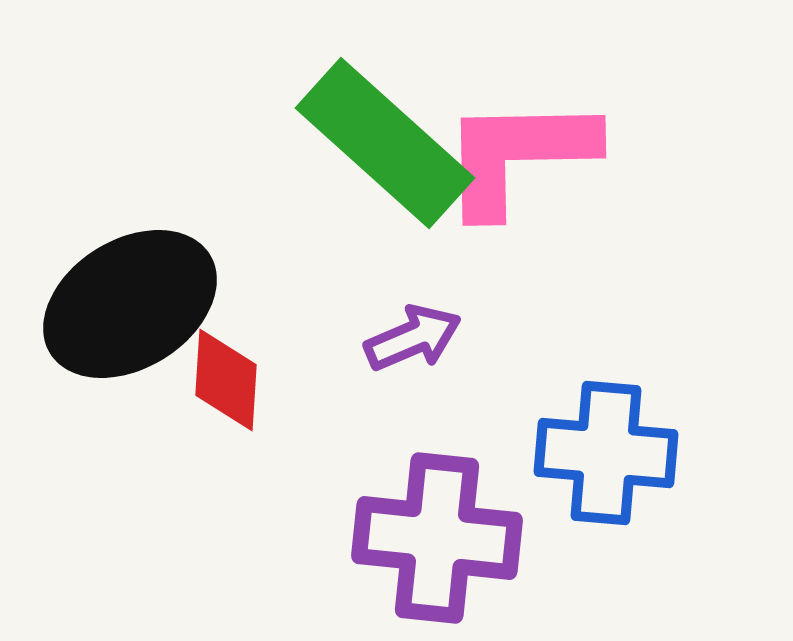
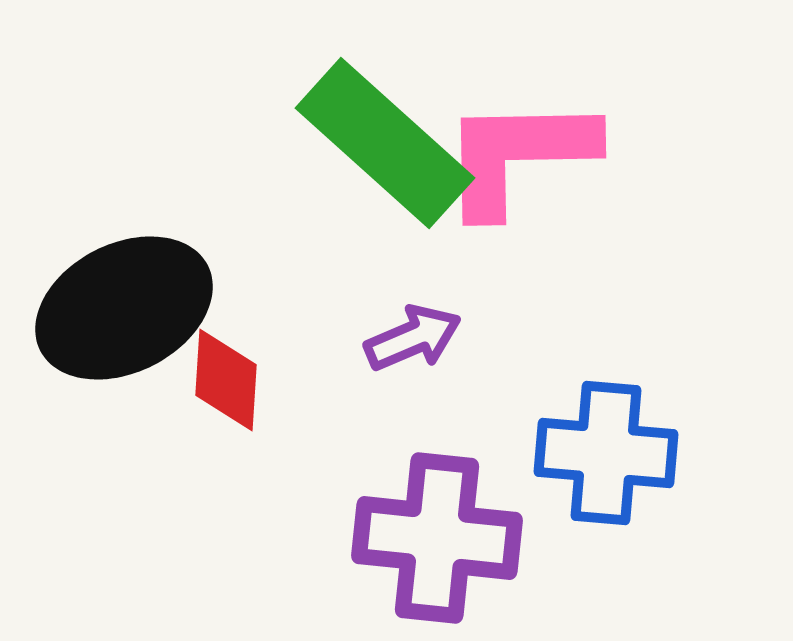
black ellipse: moved 6 px left, 4 px down; rotated 5 degrees clockwise
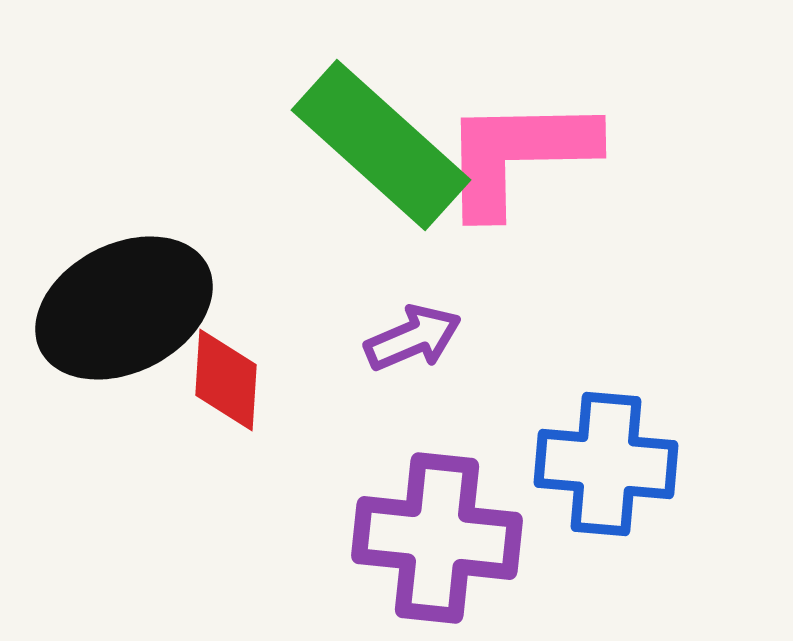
green rectangle: moved 4 px left, 2 px down
blue cross: moved 11 px down
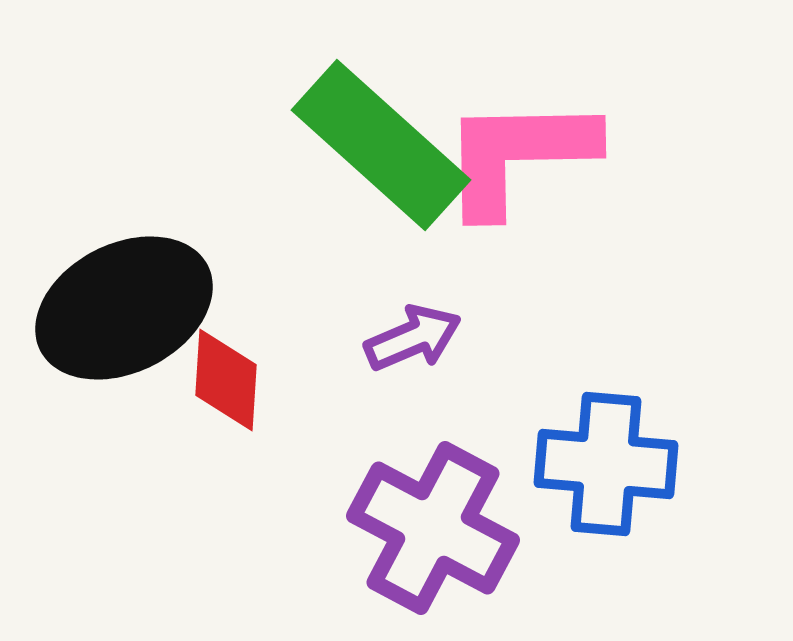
purple cross: moved 4 px left, 10 px up; rotated 22 degrees clockwise
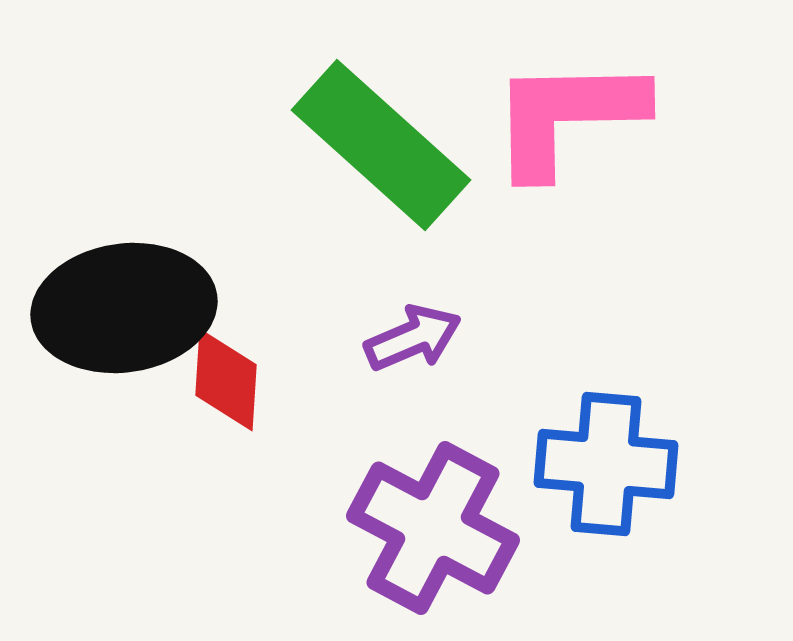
pink L-shape: moved 49 px right, 39 px up
black ellipse: rotated 19 degrees clockwise
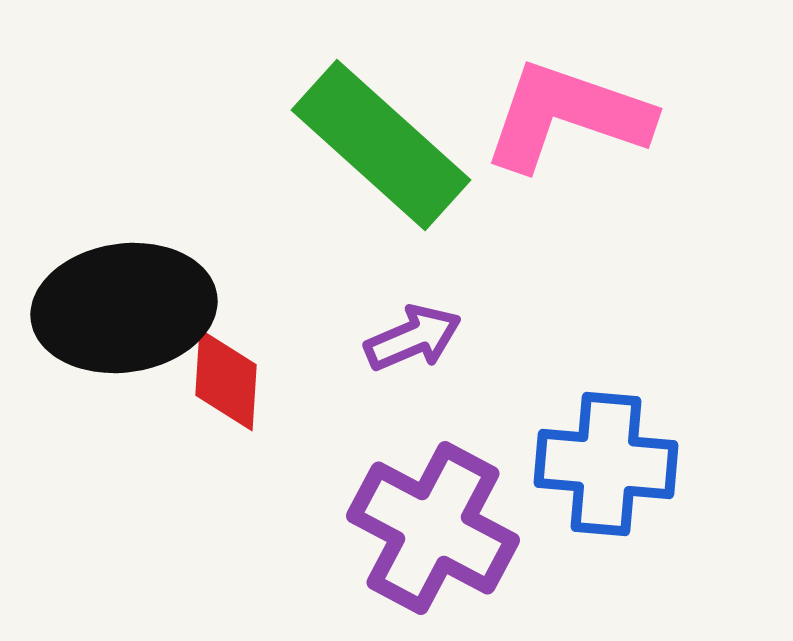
pink L-shape: rotated 20 degrees clockwise
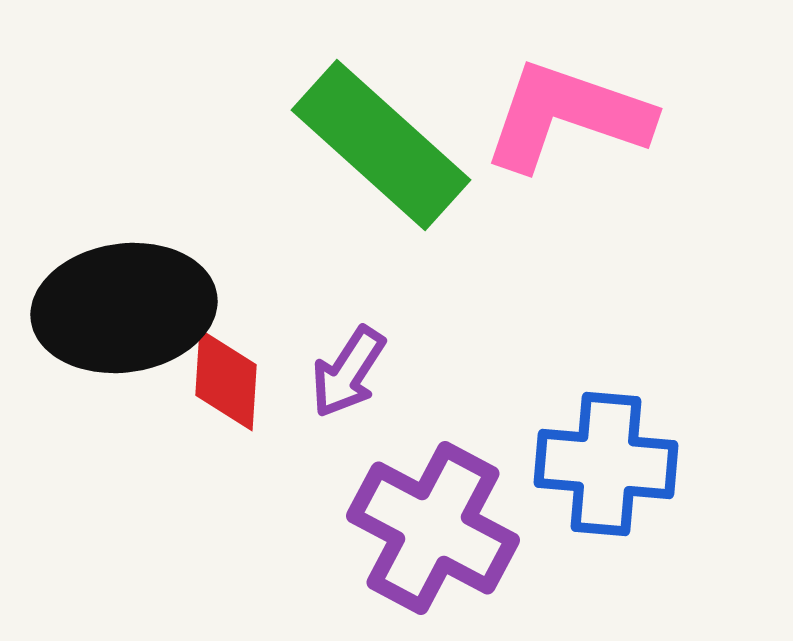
purple arrow: moved 65 px left, 34 px down; rotated 146 degrees clockwise
